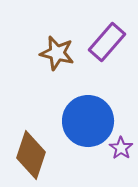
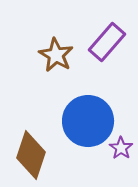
brown star: moved 1 px left, 2 px down; rotated 16 degrees clockwise
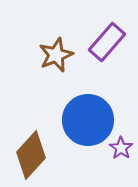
brown star: rotated 20 degrees clockwise
blue circle: moved 1 px up
brown diamond: rotated 24 degrees clockwise
